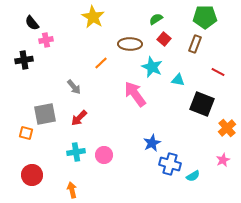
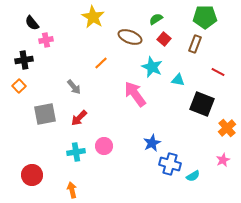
brown ellipse: moved 7 px up; rotated 20 degrees clockwise
orange square: moved 7 px left, 47 px up; rotated 32 degrees clockwise
pink circle: moved 9 px up
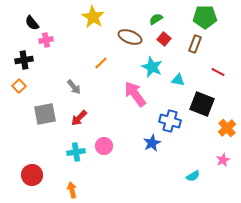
blue cross: moved 43 px up
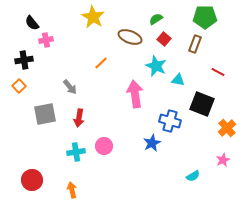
cyan star: moved 4 px right, 1 px up
gray arrow: moved 4 px left
pink arrow: rotated 28 degrees clockwise
red arrow: rotated 36 degrees counterclockwise
red circle: moved 5 px down
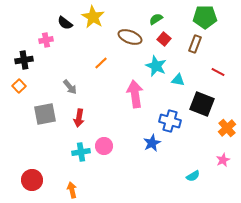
black semicircle: moved 33 px right; rotated 14 degrees counterclockwise
cyan cross: moved 5 px right
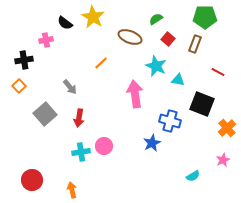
red square: moved 4 px right
gray square: rotated 30 degrees counterclockwise
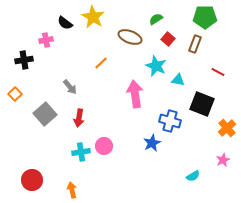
orange square: moved 4 px left, 8 px down
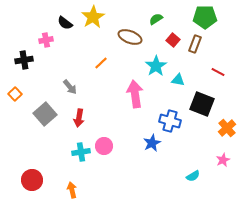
yellow star: rotated 10 degrees clockwise
red square: moved 5 px right, 1 px down
cyan star: rotated 15 degrees clockwise
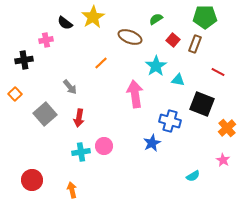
pink star: rotated 16 degrees counterclockwise
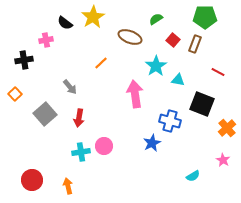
orange arrow: moved 4 px left, 4 px up
